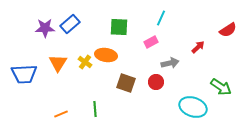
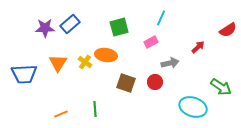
green square: rotated 18 degrees counterclockwise
red circle: moved 1 px left
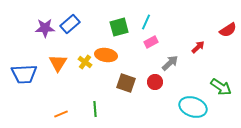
cyan line: moved 15 px left, 4 px down
gray arrow: rotated 30 degrees counterclockwise
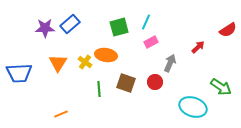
gray arrow: rotated 24 degrees counterclockwise
blue trapezoid: moved 5 px left, 1 px up
green line: moved 4 px right, 20 px up
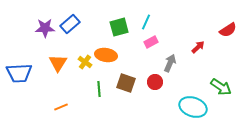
orange line: moved 7 px up
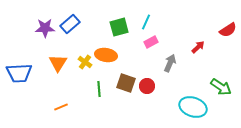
red circle: moved 8 px left, 4 px down
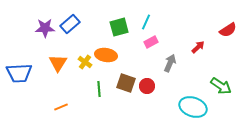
green arrow: moved 1 px up
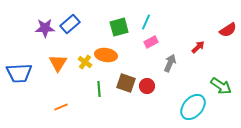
cyan ellipse: rotated 68 degrees counterclockwise
